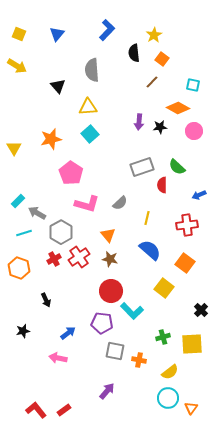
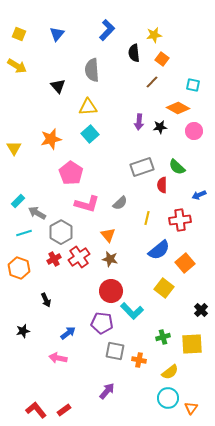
yellow star at (154, 35): rotated 21 degrees clockwise
red cross at (187, 225): moved 7 px left, 5 px up
blue semicircle at (150, 250): moved 9 px right; rotated 100 degrees clockwise
orange square at (185, 263): rotated 12 degrees clockwise
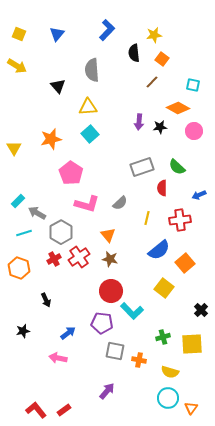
red semicircle at (162, 185): moved 3 px down
yellow semicircle at (170, 372): rotated 54 degrees clockwise
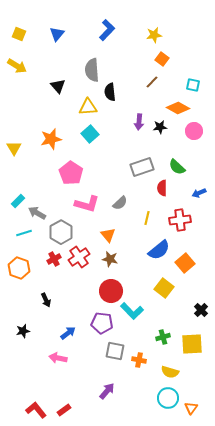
black semicircle at (134, 53): moved 24 px left, 39 px down
blue arrow at (199, 195): moved 2 px up
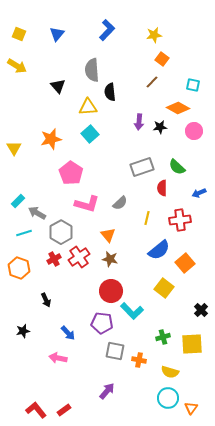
blue arrow at (68, 333): rotated 84 degrees clockwise
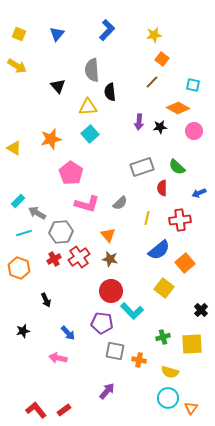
yellow triangle at (14, 148): rotated 28 degrees counterclockwise
gray hexagon at (61, 232): rotated 25 degrees clockwise
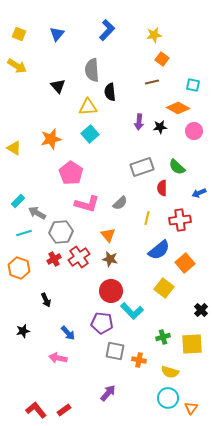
brown line at (152, 82): rotated 32 degrees clockwise
purple arrow at (107, 391): moved 1 px right, 2 px down
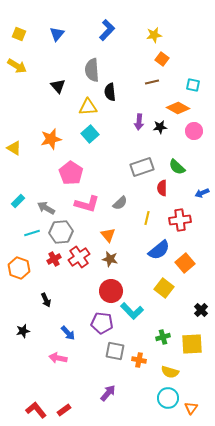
blue arrow at (199, 193): moved 3 px right
gray arrow at (37, 213): moved 9 px right, 5 px up
cyan line at (24, 233): moved 8 px right
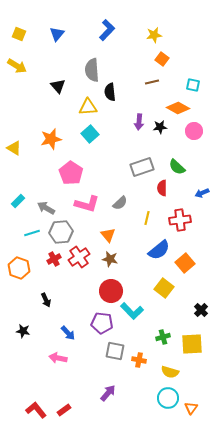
black star at (23, 331): rotated 24 degrees clockwise
